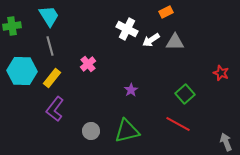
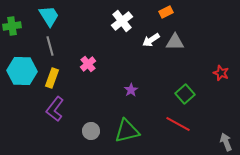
white cross: moved 5 px left, 8 px up; rotated 25 degrees clockwise
yellow rectangle: rotated 18 degrees counterclockwise
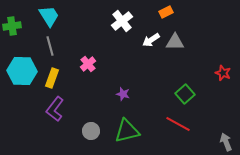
red star: moved 2 px right
purple star: moved 8 px left, 4 px down; rotated 24 degrees counterclockwise
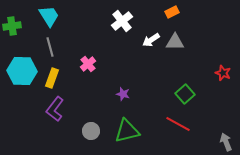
orange rectangle: moved 6 px right
gray line: moved 1 px down
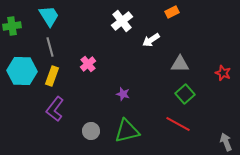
gray triangle: moved 5 px right, 22 px down
yellow rectangle: moved 2 px up
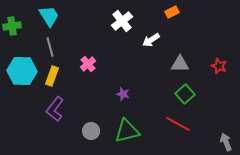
red star: moved 4 px left, 7 px up
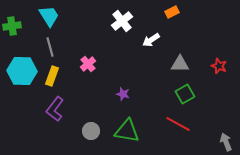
green square: rotated 12 degrees clockwise
green triangle: rotated 24 degrees clockwise
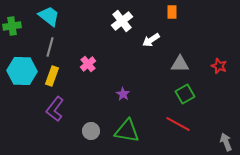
orange rectangle: rotated 64 degrees counterclockwise
cyan trapezoid: rotated 20 degrees counterclockwise
gray line: rotated 30 degrees clockwise
purple star: rotated 16 degrees clockwise
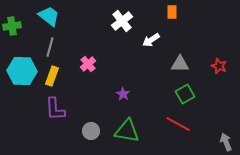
purple L-shape: rotated 40 degrees counterclockwise
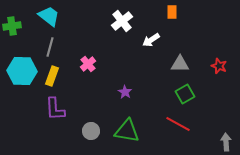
purple star: moved 2 px right, 2 px up
gray arrow: rotated 18 degrees clockwise
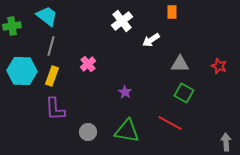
cyan trapezoid: moved 2 px left
gray line: moved 1 px right, 1 px up
green square: moved 1 px left, 1 px up; rotated 30 degrees counterclockwise
red line: moved 8 px left, 1 px up
gray circle: moved 3 px left, 1 px down
